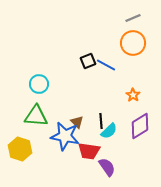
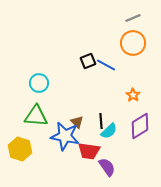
cyan circle: moved 1 px up
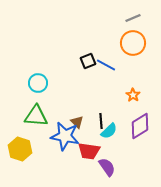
cyan circle: moved 1 px left
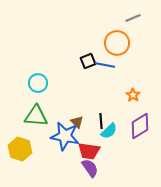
orange circle: moved 16 px left
blue line: moved 1 px left; rotated 18 degrees counterclockwise
purple semicircle: moved 17 px left, 1 px down
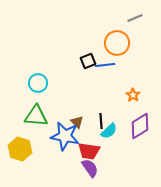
gray line: moved 2 px right
blue line: rotated 18 degrees counterclockwise
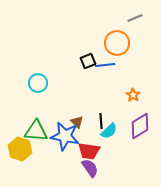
green triangle: moved 15 px down
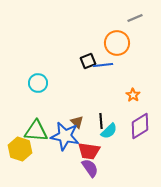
blue line: moved 2 px left
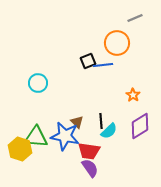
green triangle: moved 6 px down
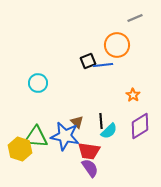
orange circle: moved 2 px down
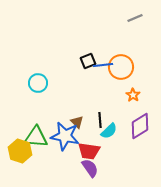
orange circle: moved 4 px right, 22 px down
black line: moved 1 px left, 1 px up
yellow hexagon: moved 2 px down
